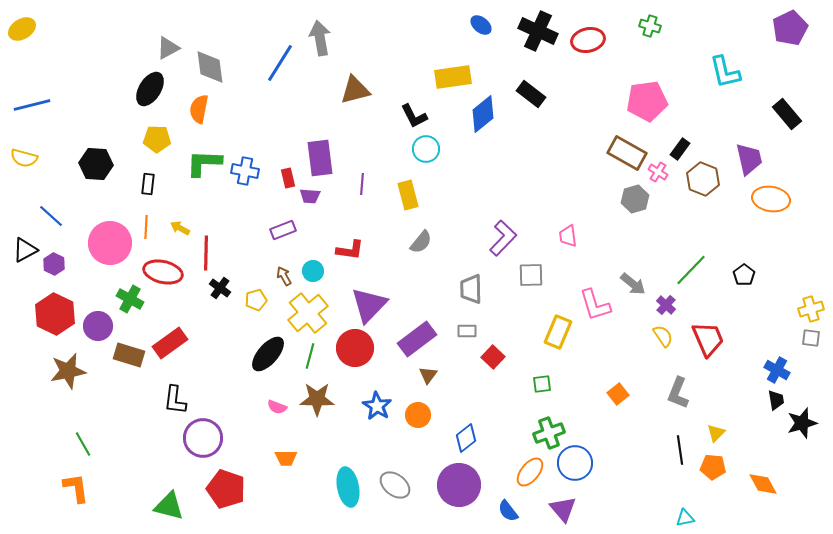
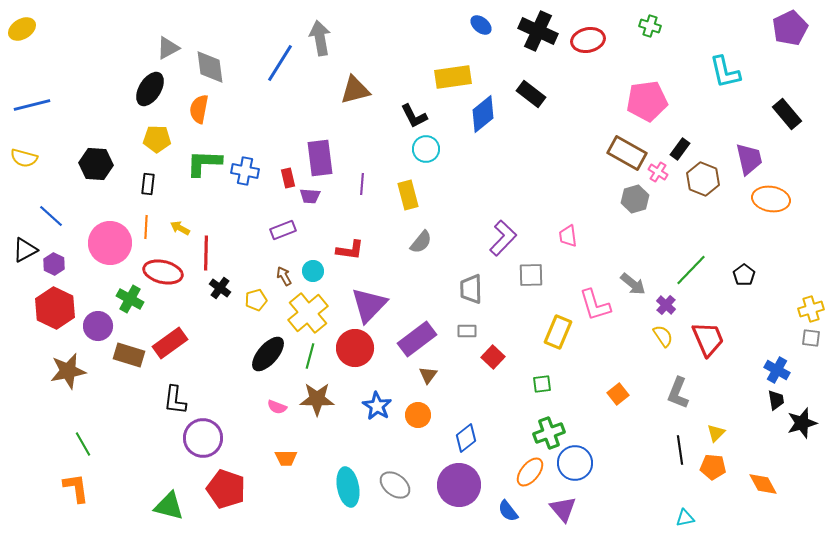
red hexagon at (55, 314): moved 6 px up
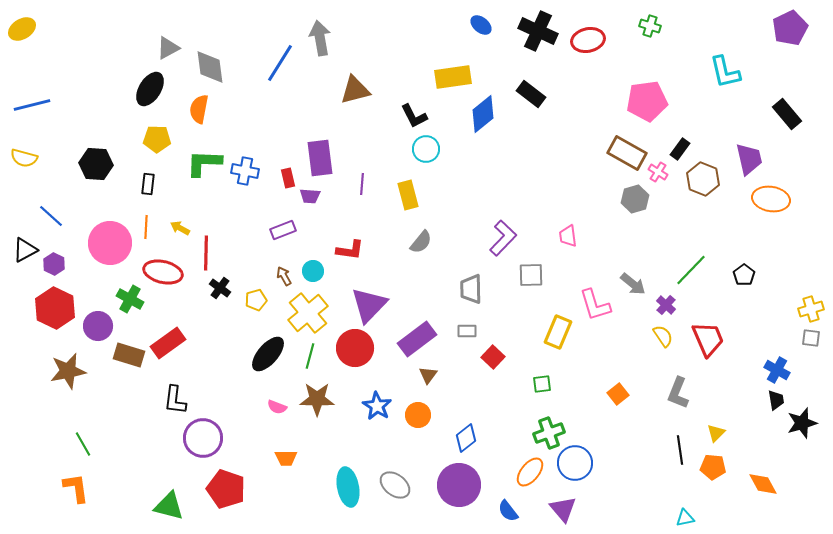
red rectangle at (170, 343): moved 2 px left
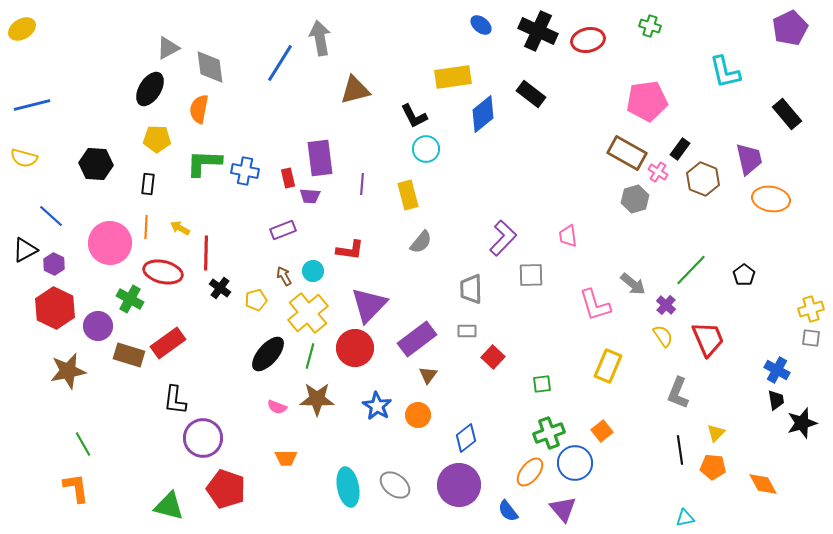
yellow rectangle at (558, 332): moved 50 px right, 34 px down
orange square at (618, 394): moved 16 px left, 37 px down
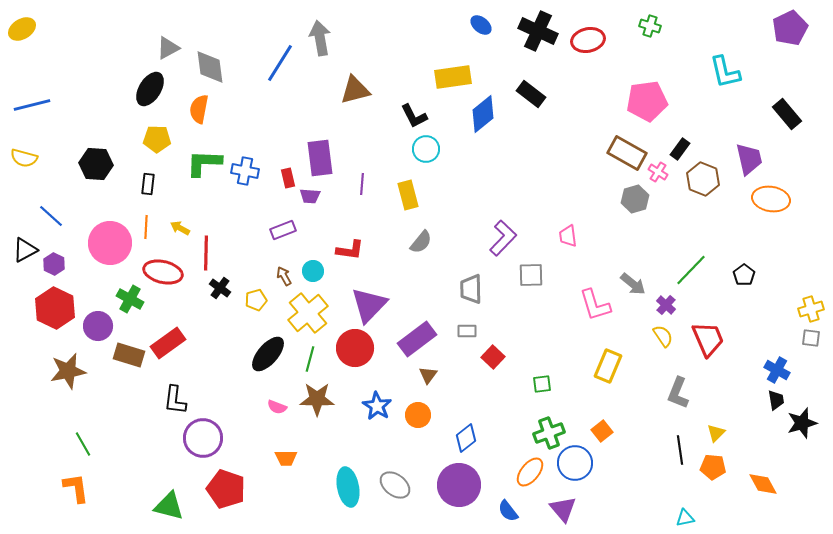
green line at (310, 356): moved 3 px down
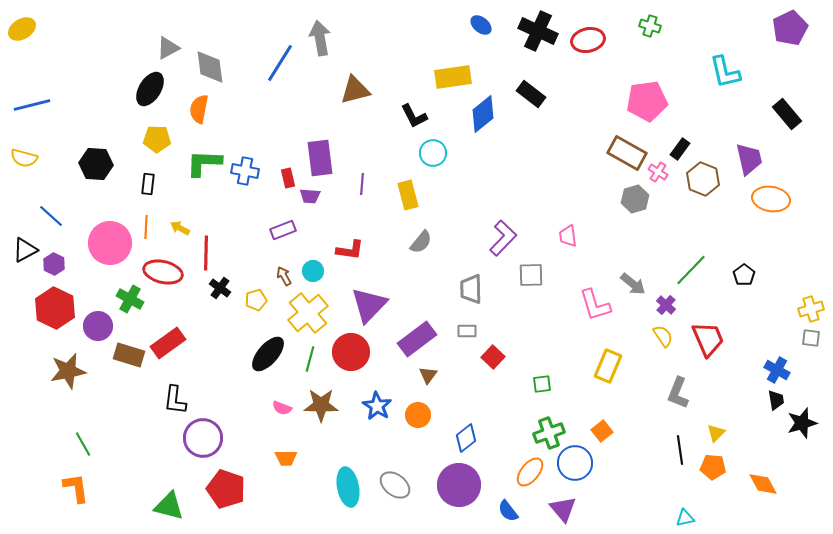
cyan circle at (426, 149): moved 7 px right, 4 px down
red circle at (355, 348): moved 4 px left, 4 px down
brown star at (317, 399): moved 4 px right, 6 px down
pink semicircle at (277, 407): moved 5 px right, 1 px down
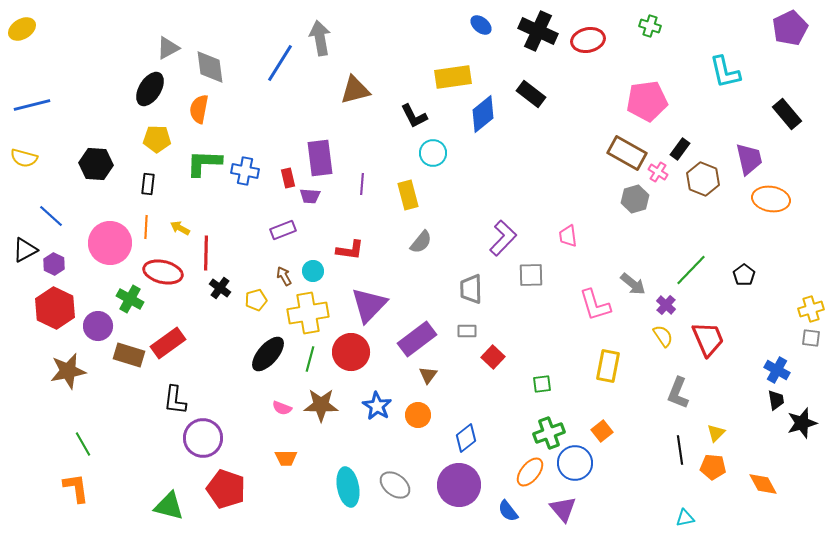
yellow cross at (308, 313): rotated 30 degrees clockwise
yellow rectangle at (608, 366): rotated 12 degrees counterclockwise
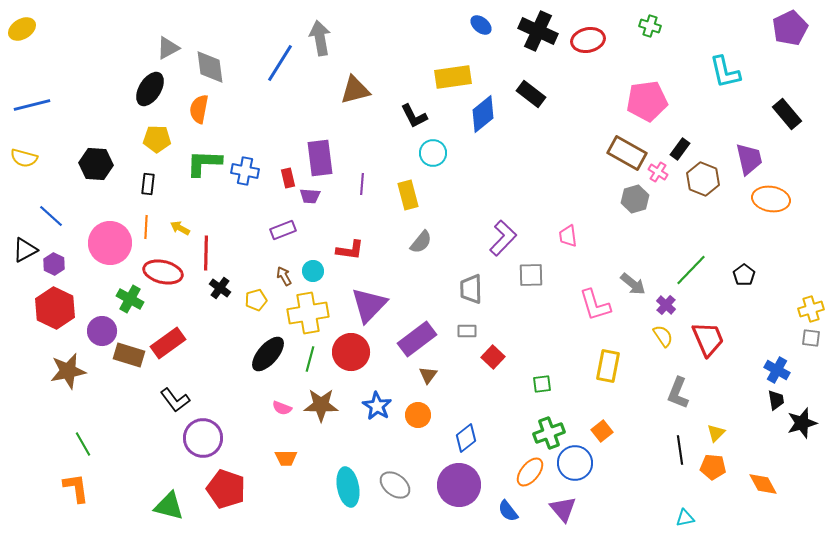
purple circle at (98, 326): moved 4 px right, 5 px down
black L-shape at (175, 400): rotated 44 degrees counterclockwise
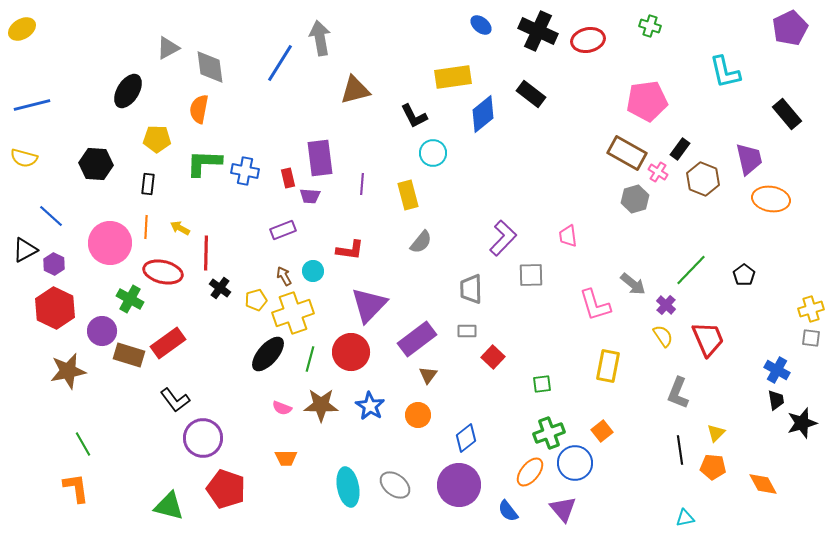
black ellipse at (150, 89): moved 22 px left, 2 px down
yellow cross at (308, 313): moved 15 px left; rotated 9 degrees counterclockwise
blue star at (377, 406): moved 7 px left
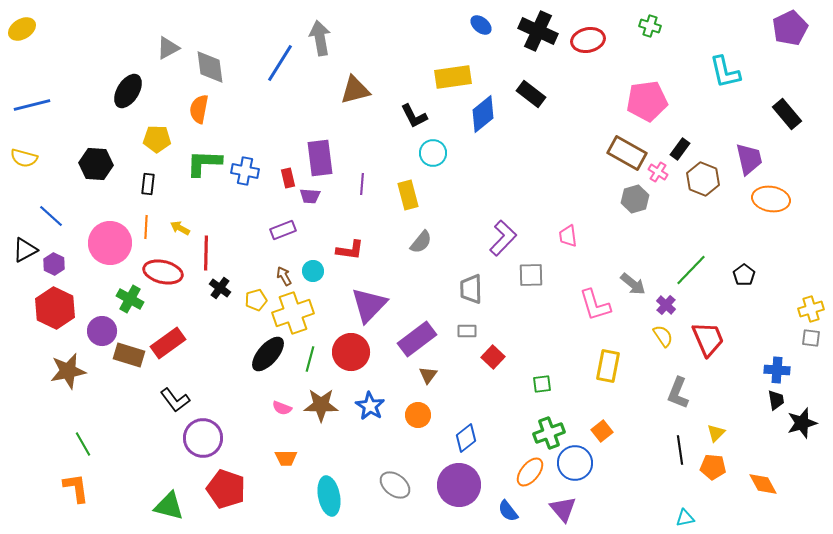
blue cross at (777, 370): rotated 25 degrees counterclockwise
cyan ellipse at (348, 487): moved 19 px left, 9 px down
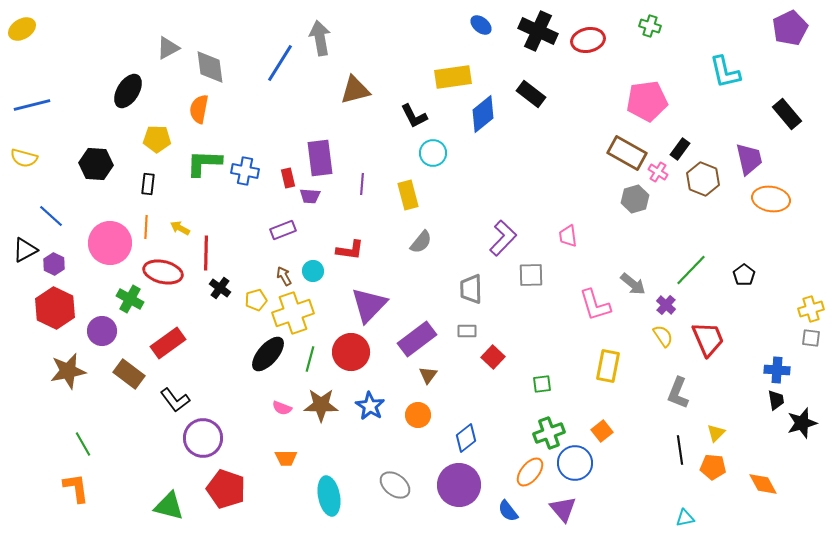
brown rectangle at (129, 355): moved 19 px down; rotated 20 degrees clockwise
